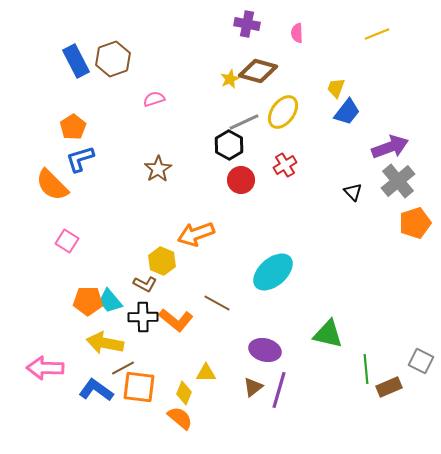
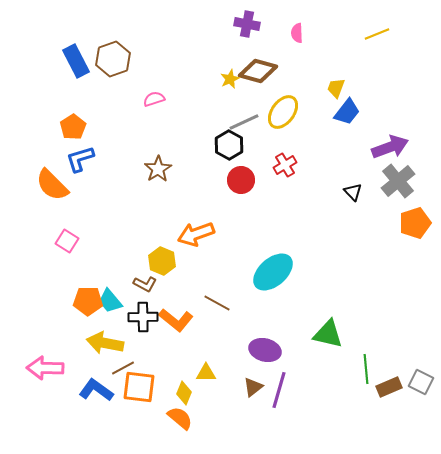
gray square at (421, 361): moved 21 px down
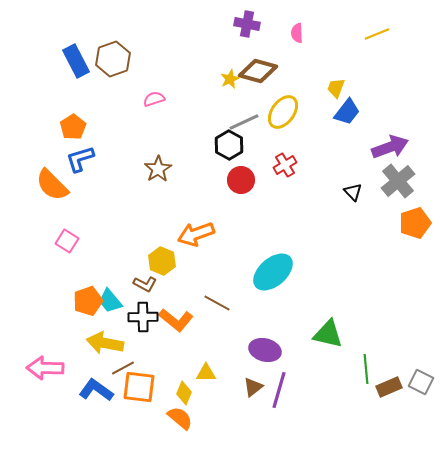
orange pentagon at (88, 301): rotated 20 degrees counterclockwise
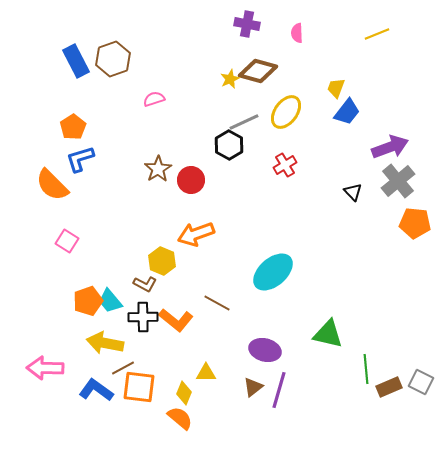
yellow ellipse at (283, 112): moved 3 px right
red circle at (241, 180): moved 50 px left
orange pentagon at (415, 223): rotated 24 degrees clockwise
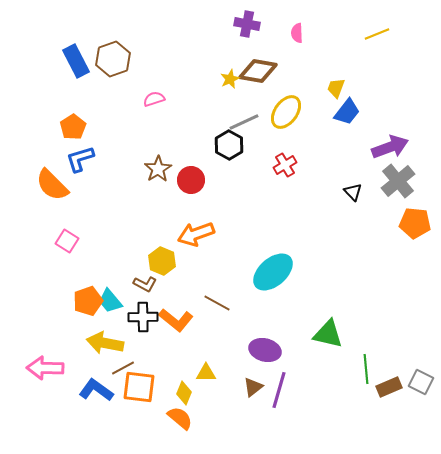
brown diamond at (258, 71): rotated 6 degrees counterclockwise
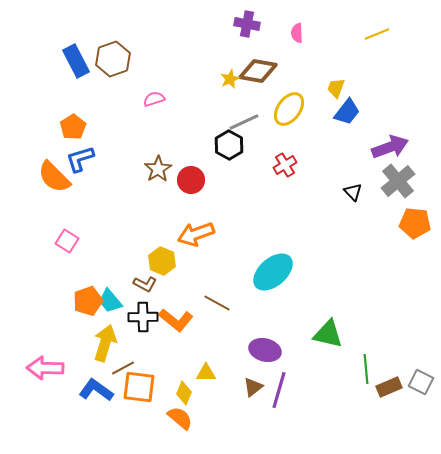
yellow ellipse at (286, 112): moved 3 px right, 3 px up
orange semicircle at (52, 185): moved 2 px right, 8 px up
yellow arrow at (105, 343): rotated 96 degrees clockwise
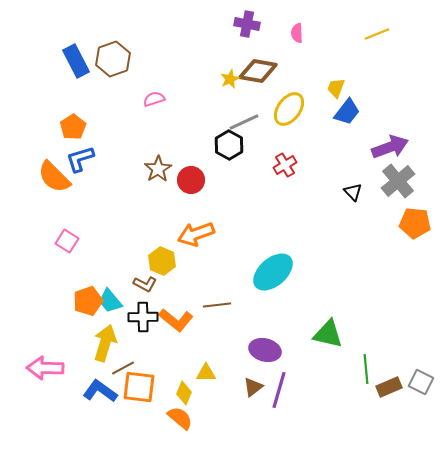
brown line at (217, 303): moved 2 px down; rotated 36 degrees counterclockwise
blue L-shape at (96, 390): moved 4 px right, 1 px down
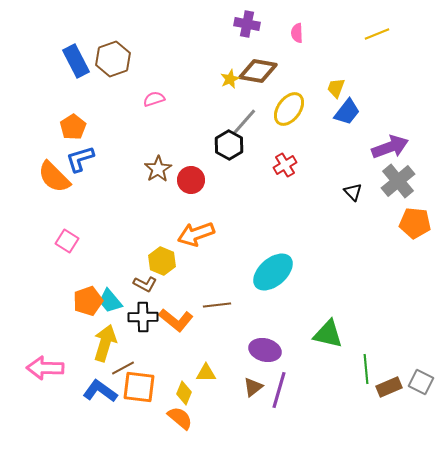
gray line at (244, 122): rotated 24 degrees counterclockwise
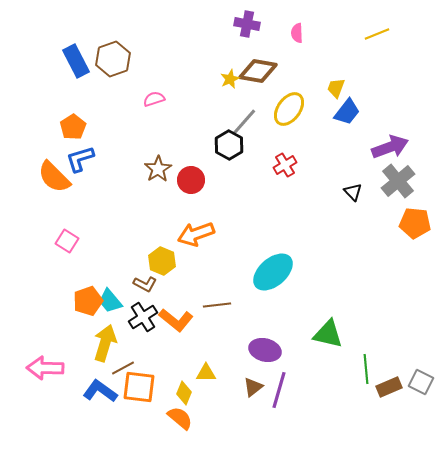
black cross at (143, 317): rotated 32 degrees counterclockwise
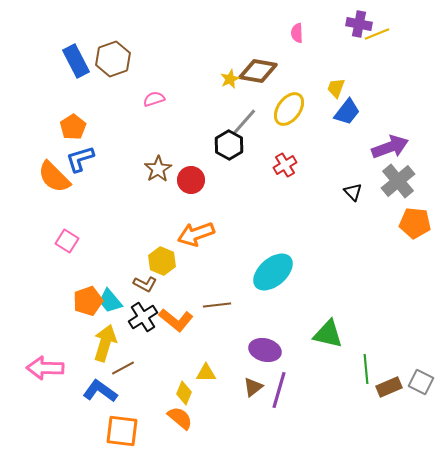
purple cross at (247, 24): moved 112 px right
orange square at (139, 387): moved 17 px left, 44 px down
